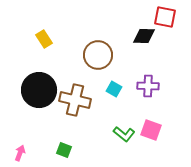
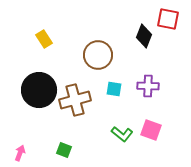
red square: moved 3 px right, 2 px down
black diamond: rotated 70 degrees counterclockwise
cyan square: rotated 21 degrees counterclockwise
brown cross: rotated 28 degrees counterclockwise
green L-shape: moved 2 px left
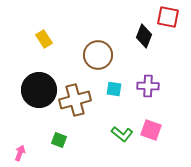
red square: moved 2 px up
green square: moved 5 px left, 10 px up
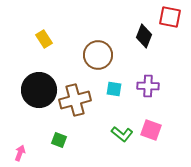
red square: moved 2 px right
